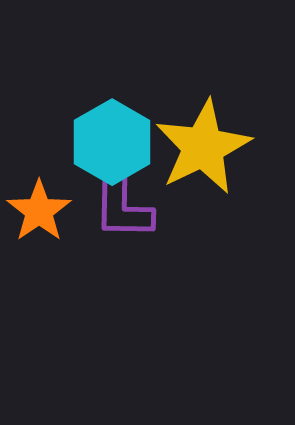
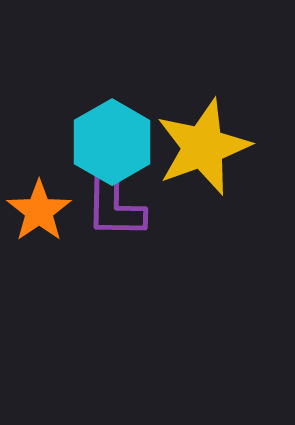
yellow star: rotated 6 degrees clockwise
purple L-shape: moved 8 px left, 1 px up
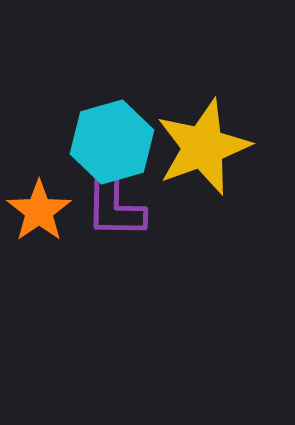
cyan hexagon: rotated 14 degrees clockwise
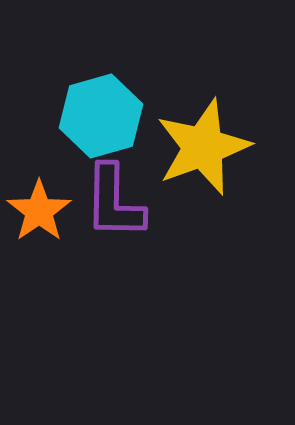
cyan hexagon: moved 11 px left, 26 px up
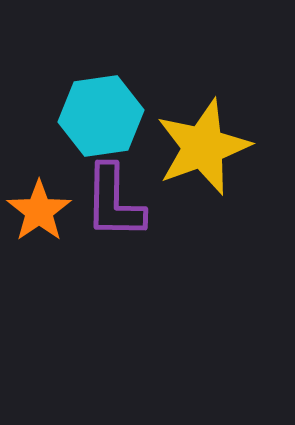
cyan hexagon: rotated 8 degrees clockwise
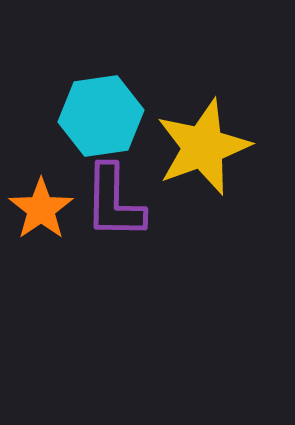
orange star: moved 2 px right, 2 px up
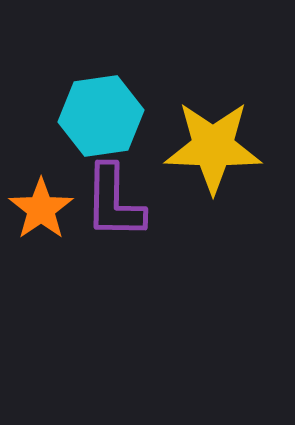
yellow star: moved 10 px right; rotated 22 degrees clockwise
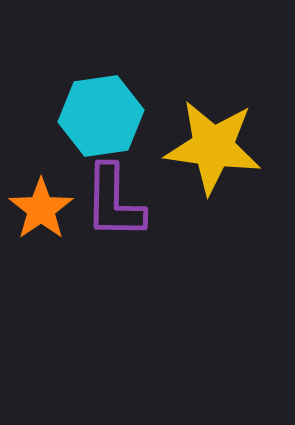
yellow star: rotated 6 degrees clockwise
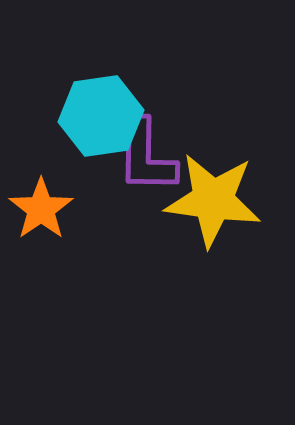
yellow star: moved 53 px down
purple L-shape: moved 32 px right, 46 px up
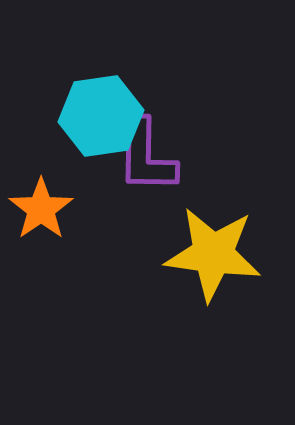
yellow star: moved 54 px down
